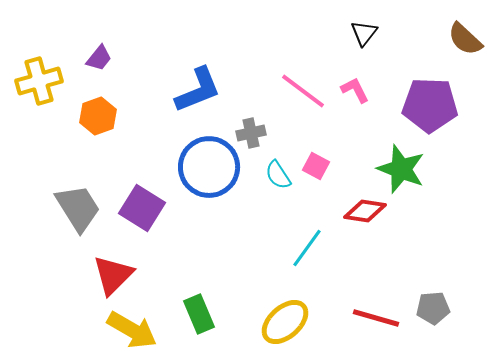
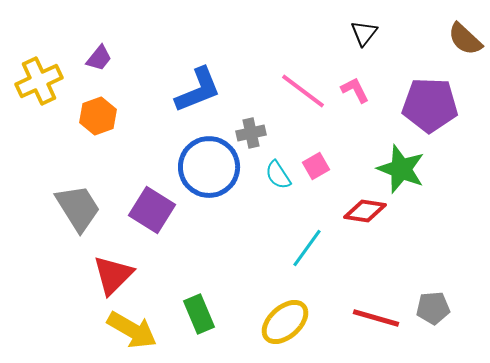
yellow cross: rotated 9 degrees counterclockwise
pink square: rotated 32 degrees clockwise
purple square: moved 10 px right, 2 px down
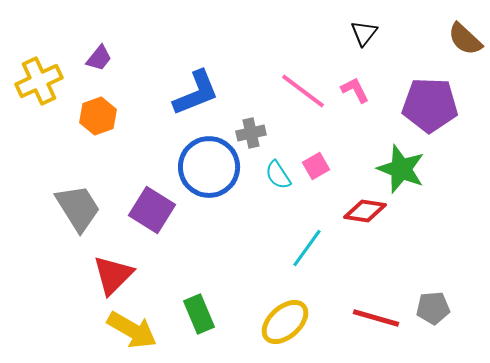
blue L-shape: moved 2 px left, 3 px down
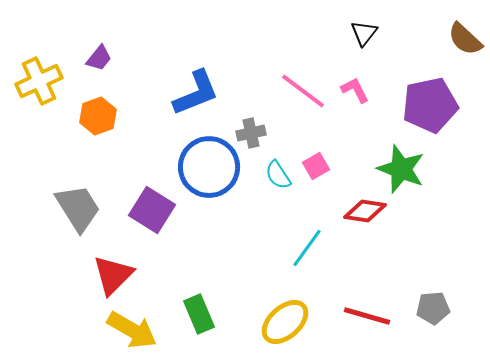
purple pentagon: rotated 14 degrees counterclockwise
red line: moved 9 px left, 2 px up
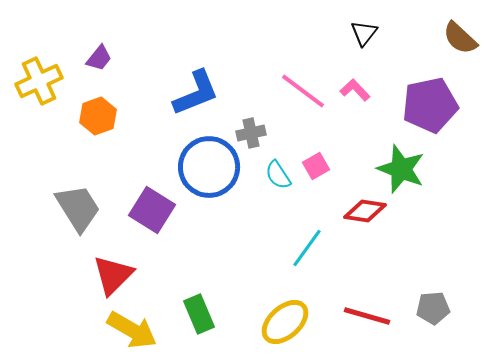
brown semicircle: moved 5 px left, 1 px up
pink L-shape: rotated 16 degrees counterclockwise
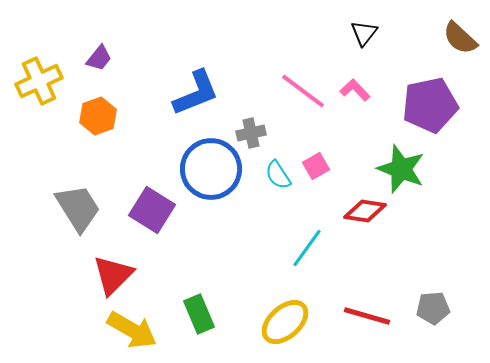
blue circle: moved 2 px right, 2 px down
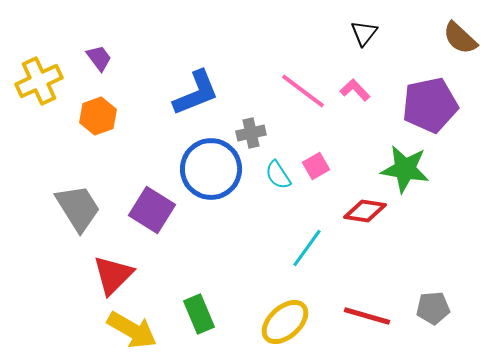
purple trapezoid: rotated 76 degrees counterclockwise
green star: moved 4 px right; rotated 12 degrees counterclockwise
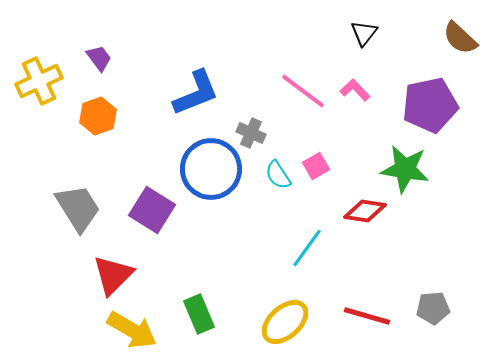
gray cross: rotated 36 degrees clockwise
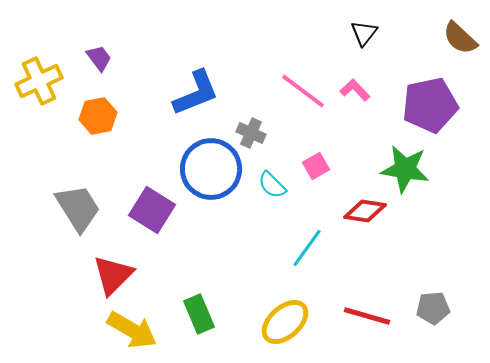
orange hexagon: rotated 9 degrees clockwise
cyan semicircle: moved 6 px left, 10 px down; rotated 12 degrees counterclockwise
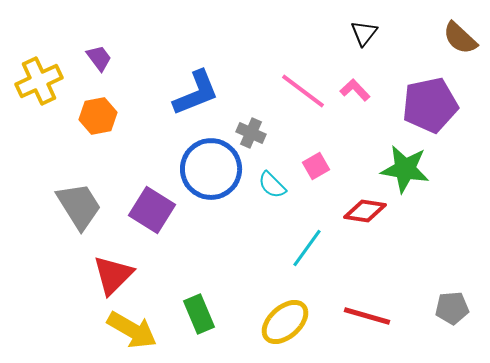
gray trapezoid: moved 1 px right, 2 px up
gray pentagon: moved 19 px right
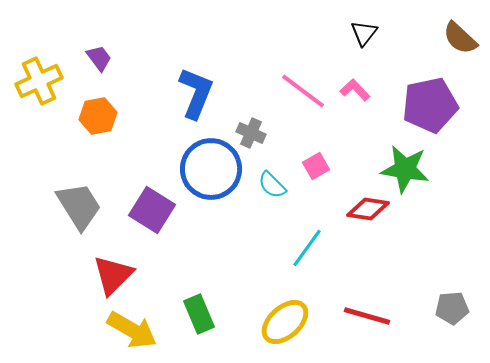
blue L-shape: rotated 46 degrees counterclockwise
red diamond: moved 3 px right, 2 px up
